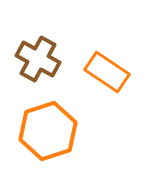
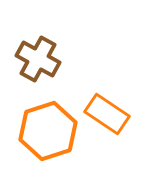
orange rectangle: moved 42 px down
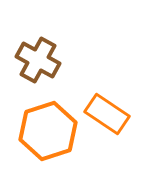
brown cross: moved 1 px down
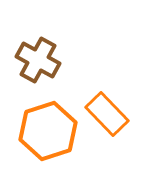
orange rectangle: rotated 12 degrees clockwise
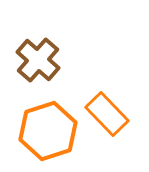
brown cross: rotated 12 degrees clockwise
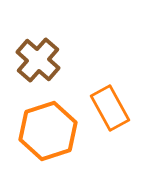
orange rectangle: moved 3 px right, 6 px up; rotated 15 degrees clockwise
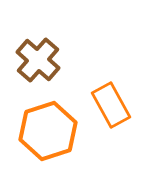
orange rectangle: moved 1 px right, 3 px up
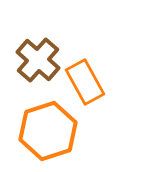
orange rectangle: moved 26 px left, 23 px up
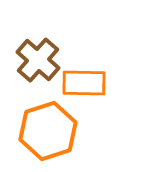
orange rectangle: moved 1 px left, 1 px down; rotated 60 degrees counterclockwise
